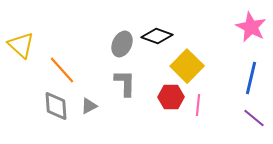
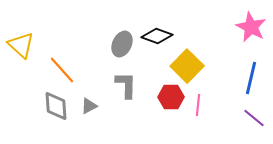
gray L-shape: moved 1 px right, 2 px down
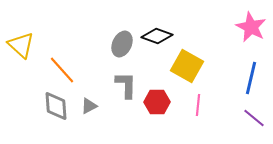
yellow square: rotated 16 degrees counterclockwise
red hexagon: moved 14 px left, 5 px down
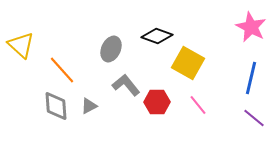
gray ellipse: moved 11 px left, 5 px down
yellow square: moved 1 px right, 3 px up
gray L-shape: rotated 40 degrees counterclockwise
pink line: rotated 45 degrees counterclockwise
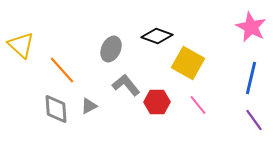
gray diamond: moved 3 px down
purple line: moved 2 px down; rotated 15 degrees clockwise
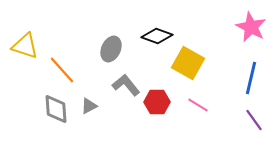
yellow triangle: moved 4 px right, 1 px down; rotated 24 degrees counterclockwise
pink line: rotated 20 degrees counterclockwise
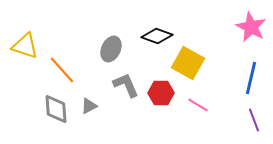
gray L-shape: rotated 16 degrees clockwise
red hexagon: moved 4 px right, 9 px up
purple line: rotated 15 degrees clockwise
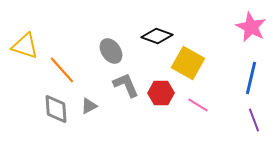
gray ellipse: moved 2 px down; rotated 60 degrees counterclockwise
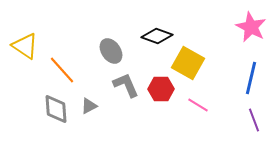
yellow triangle: rotated 16 degrees clockwise
red hexagon: moved 4 px up
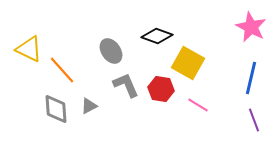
yellow triangle: moved 4 px right, 3 px down; rotated 8 degrees counterclockwise
red hexagon: rotated 10 degrees clockwise
